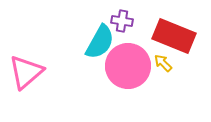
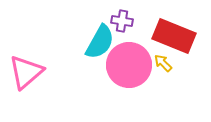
pink circle: moved 1 px right, 1 px up
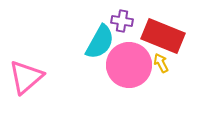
red rectangle: moved 11 px left
yellow arrow: moved 2 px left; rotated 18 degrees clockwise
pink triangle: moved 5 px down
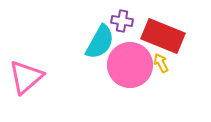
pink circle: moved 1 px right
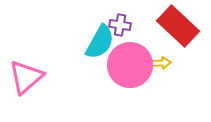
purple cross: moved 2 px left, 4 px down
red rectangle: moved 15 px right, 10 px up; rotated 21 degrees clockwise
yellow arrow: rotated 114 degrees clockwise
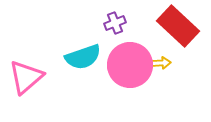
purple cross: moved 5 px left, 2 px up; rotated 30 degrees counterclockwise
cyan semicircle: moved 17 px left, 15 px down; rotated 42 degrees clockwise
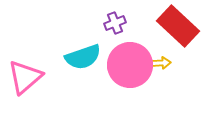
pink triangle: moved 1 px left
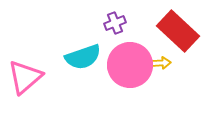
red rectangle: moved 5 px down
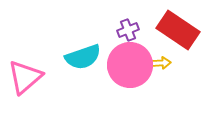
purple cross: moved 13 px right, 7 px down
red rectangle: moved 1 px up; rotated 9 degrees counterclockwise
